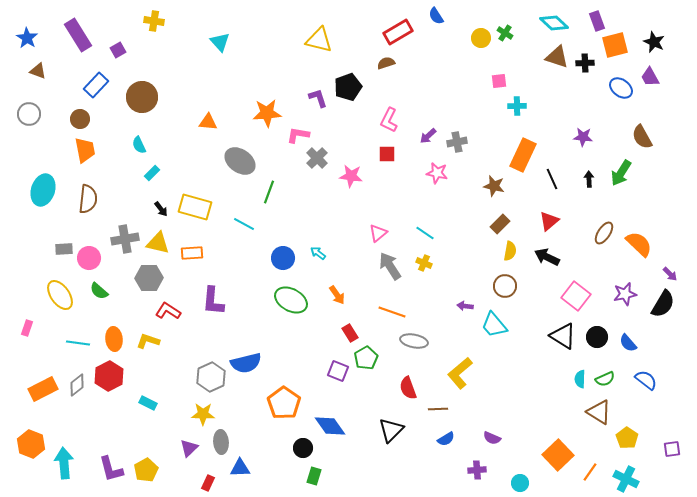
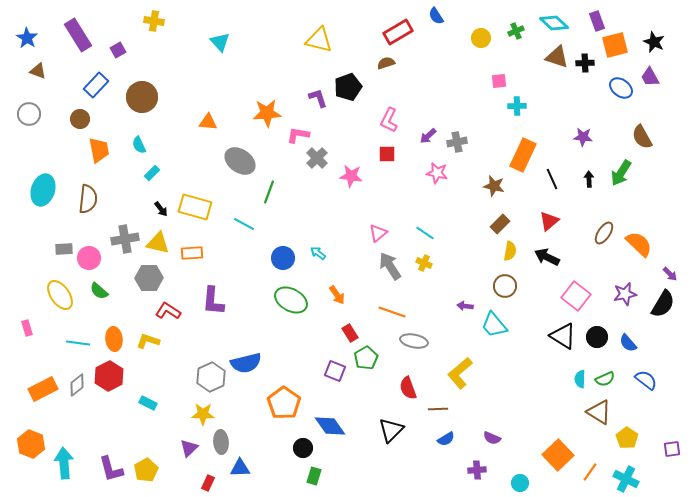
green cross at (505, 33): moved 11 px right, 2 px up; rotated 35 degrees clockwise
orange trapezoid at (85, 150): moved 14 px right
pink rectangle at (27, 328): rotated 35 degrees counterclockwise
purple square at (338, 371): moved 3 px left
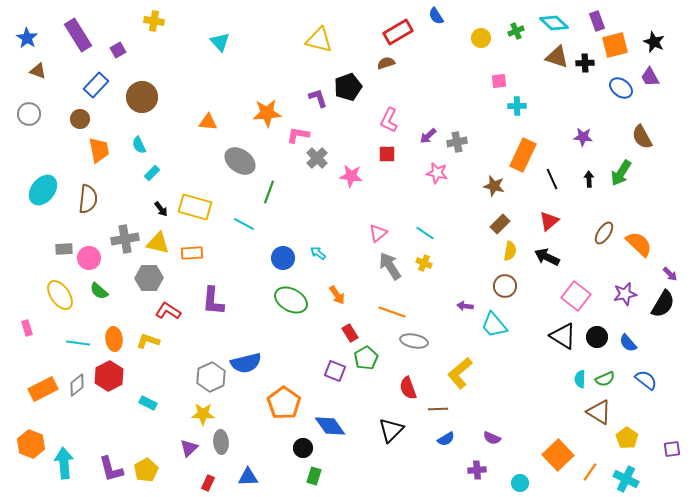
cyan ellipse at (43, 190): rotated 20 degrees clockwise
blue triangle at (240, 468): moved 8 px right, 9 px down
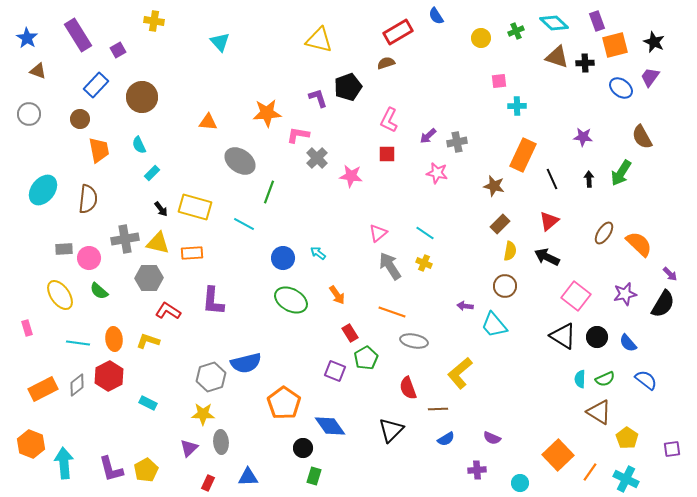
purple trapezoid at (650, 77): rotated 65 degrees clockwise
gray hexagon at (211, 377): rotated 8 degrees clockwise
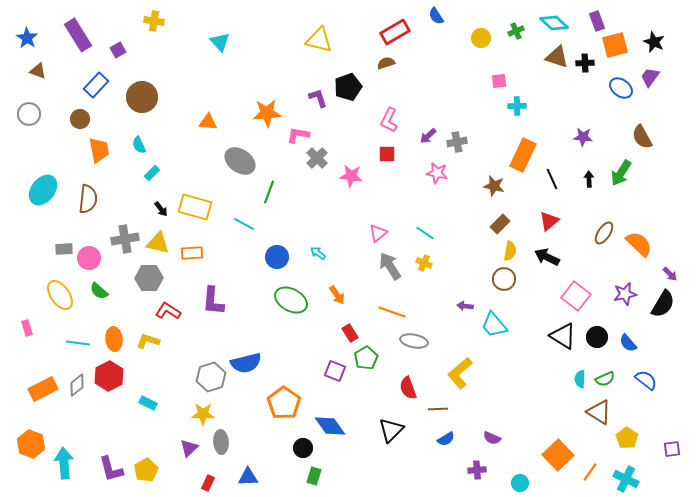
red rectangle at (398, 32): moved 3 px left
blue circle at (283, 258): moved 6 px left, 1 px up
brown circle at (505, 286): moved 1 px left, 7 px up
